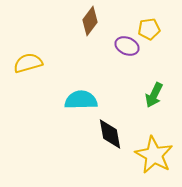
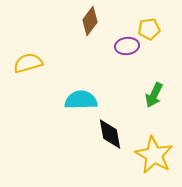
purple ellipse: rotated 30 degrees counterclockwise
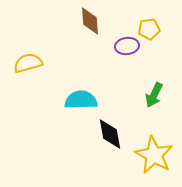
brown diamond: rotated 40 degrees counterclockwise
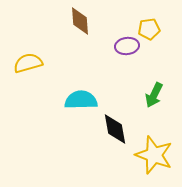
brown diamond: moved 10 px left
black diamond: moved 5 px right, 5 px up
yellow star: rotated 9 degrees counterclockwise
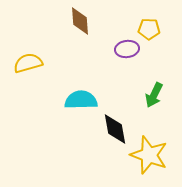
yellow pentagon: rotated 10 degrees clockwise
purple ellipse: moved 3 px down
yellow star: moved 5 px left
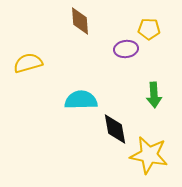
purple ellipse: moved 1 px left
green arrow: rotated 30 degrees counterclockwise
yellow star: rotated 9 degrees counterclockwise
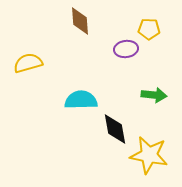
green arrow: rotated 80 degrees counterclockwise
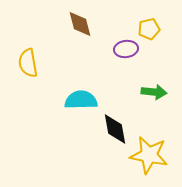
brown diamond: moved 3 px down; rotated 12 degrees counterclockwise
yellow pentagon: rotated 15 degrees counterclockwise
yellow semicircle: rotated 84 degrees counterclockwise
green arrow: moved 3 px up
